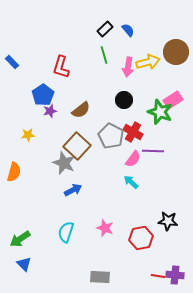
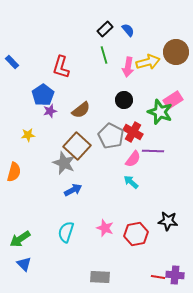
red hexagon: moved 5 px left, 4 px up
red line: moved 1 px down
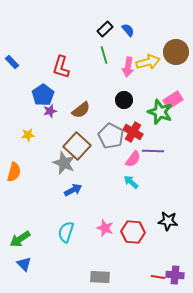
red hexagon: moved 3 px left, 2 px up; rotated 15 degrees clockwise
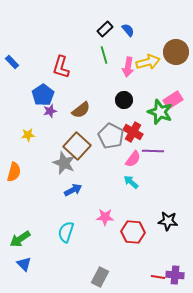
pink star: moved 11 px up; rotated 18 degrees counterclockwise
gray rectangle: rotated 66 degrees counterclockwise
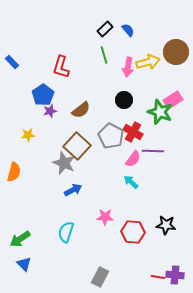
black star: moved 2 px left, 4 px down
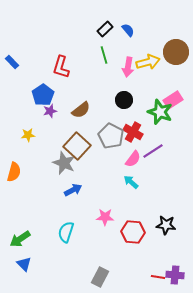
purple line: rotated 35 degrees counterclockwise
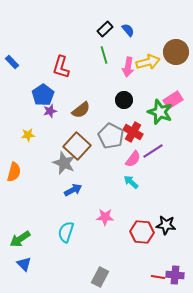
red hexagon: moved 9 px right
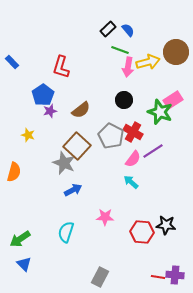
black rectangle: moved 3 px right
green line: moved 16 px right, 5 px up; rotated 54 degrees counterclockwise
yellow star: rotated 24 degrees clockwise
